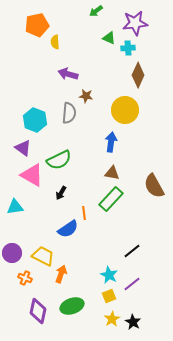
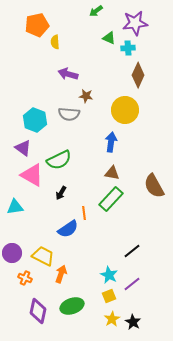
gray semicircle: moved 1 px down; rotated 90 degrees clockwise
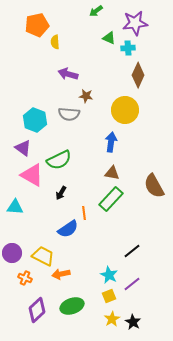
cyan triangle: rotated 12 degrees clockwise
orange arrow: rotated 120 degrees counterclockwise
purple diamond: moved 1 px left, 1 px up; rotated 35 degrees clockwise
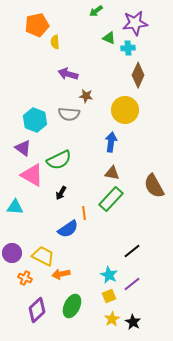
green ellipse: rotated 45 degrees counterclockwise
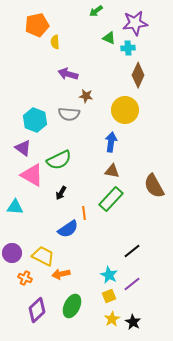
brown triangle: moved 2 px up
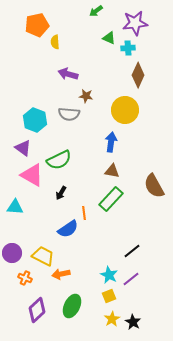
purple line: moved 1 px left, 5 px up
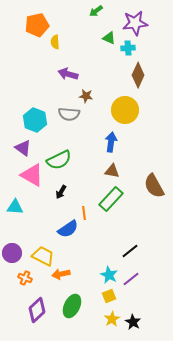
black arrow: moved 1 px up
black line: moved 2 px left
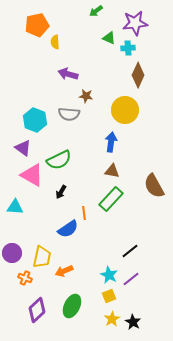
yellow trapezoid: moved 1 px left, 1 px down; rotated 75 degrees clockwise
orange arrow: moved 3 px right, 3 px up; rotated 12 degrees counterclockwise
